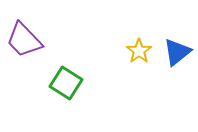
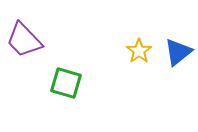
blue triangle: moved 1 px right
green square: rotated 16 degrees counterclockwise
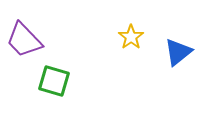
yellow star: moved 8 px left, 14 px up
green square: moved 12 px left, 2 px up
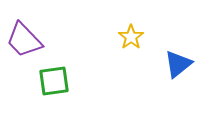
blue triangle: moved 12 px down
green square: rotated 24 degrees counterclockwise
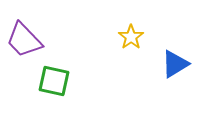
blue triangle: moved 3 px left; rotated 8 degrees clockwise
green square: rotated 20 degrees clockwise
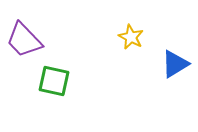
yellow star: rotated 10 degrees counterclockwise
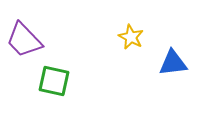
blue triangle: moved 2 px left, 1 px up; rotated 24 degrees clockwise
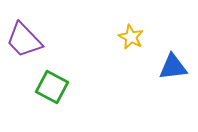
blue triangle: moved 4 px down
green square: moved 2 px left, 6 px down; rotated 16 degrees clockwise
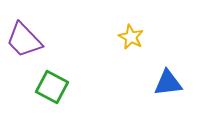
blue triangle: moved 5 px left, 16 px down
